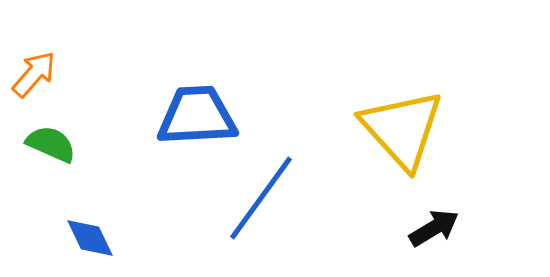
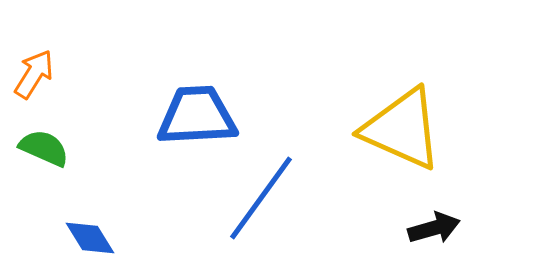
orange arrow: rotated 9 degrees counterclockwise
yellow triangle: rotated 24 degrees counterclockwise
green semicircle: moved 7 px left, 4 px down
black arrow: rotated 15 degrees clockwise
blue diamond: rotated 6 degrees counterclockwise
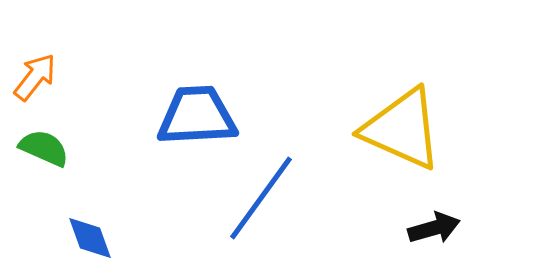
orange arrow: moved 1 px right, 3 px down; rotated 6 degrees clockwise
blue diamond: rotated 12 degrees clockwise
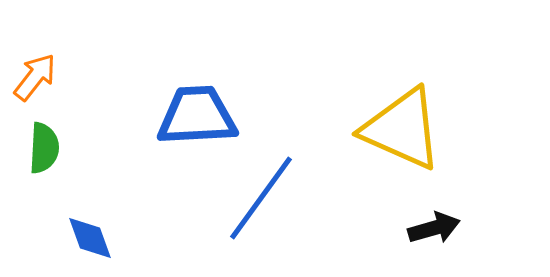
green semicircle: rotated 69 degrees clockwise
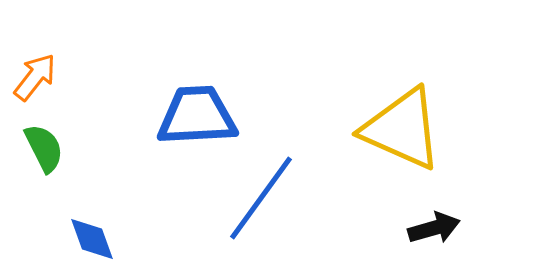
green semicircle: rotated 30 degrees counterclockwise
blue diamond: moved 2 px right, 1 px down
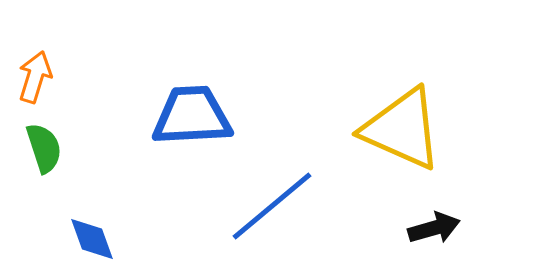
orange arrow: rotated 21 degrees counterclockwise
blue trapezoid: moved 5 px left
green semicircle: rotated 9 degrees clockwise
blue line: moved 11 px right, 8 px down; rotated 14 degrees clockwise
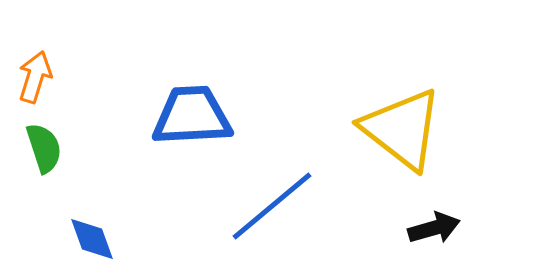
yellow triangle: rotated 14 degrees clockwise
